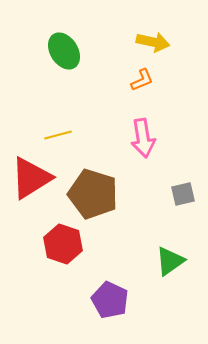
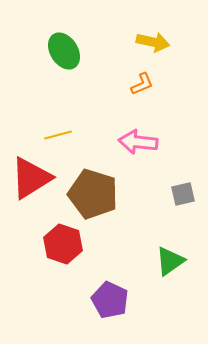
orange L-shape: moved 4 px down
pink arrow: moved 5 px left, 4 px down; rotated 105 degrees clockwise
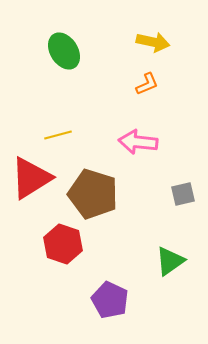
orange L-shape: moved 5 px right
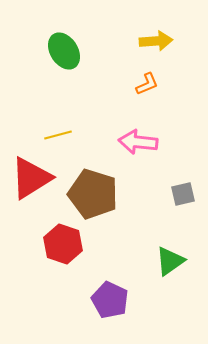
yellow arrow: moved 3 px right, 1 px up; rotated 16 degrees counterclockwise
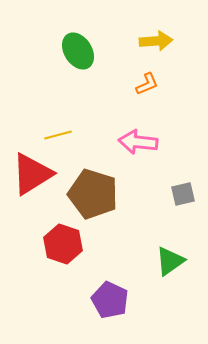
green ellipse: moved 14 px right
red triangle: moved 1 px right, 4 px up
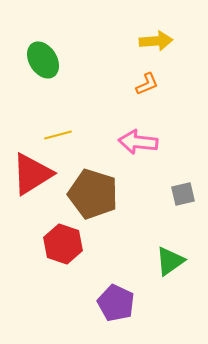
green ellipse: moved 35 px left, 9 px down
purple pentagon: moved 6 px right, 3 px down
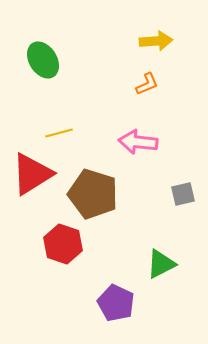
yellow line: moved 1 px right, 2 px up
green triangle: moved 9 px left, 3 px down; rotated 8 degrees clockwise
